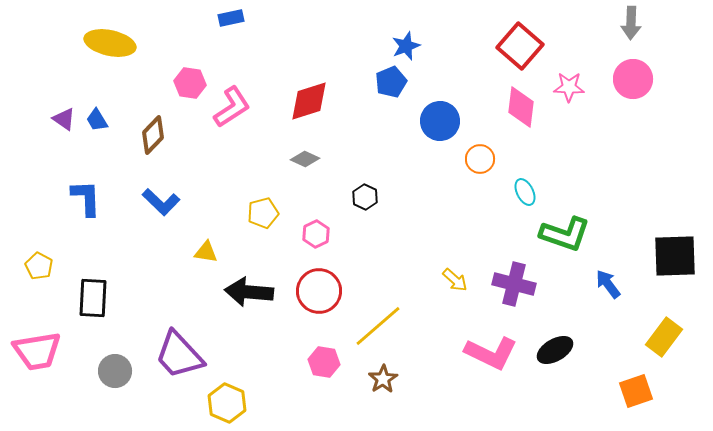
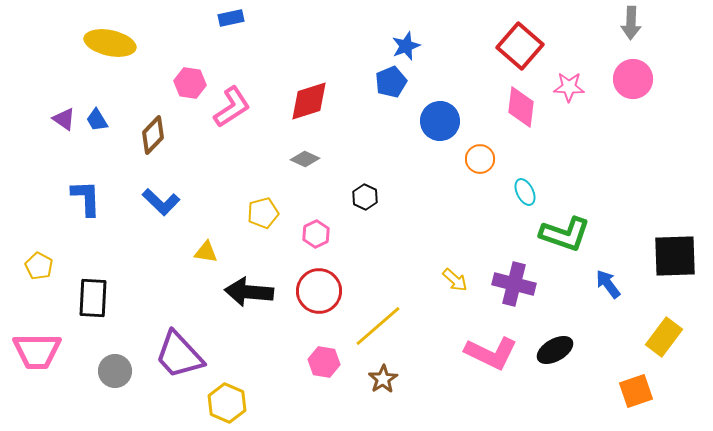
pink trapezoid at (37, 351): rotated 9 degrees clockwise
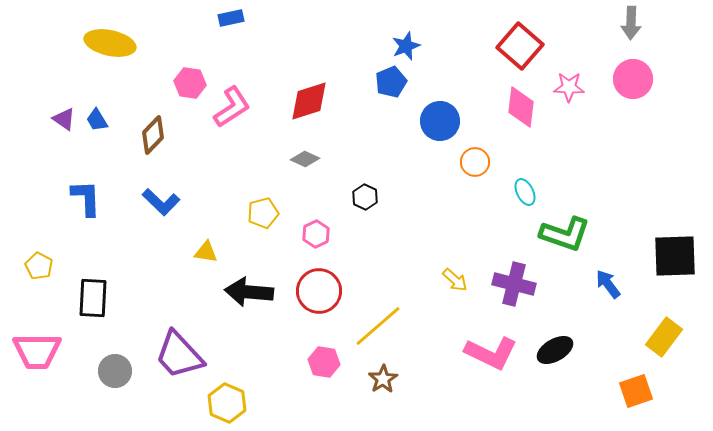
orange circle at (480, 159): moved 5 px left, 3 px down
